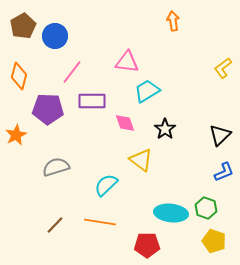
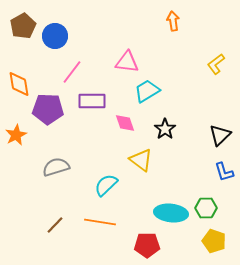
yellow L-shape: moved 7 px left, 4 px up
orange diamond: moved 8 px down; rotated 24 degrees counterclockwise
blue L-shape: rotated 95 degrees clockwise
green hexagon: rotated 20 degrees counterclockwise
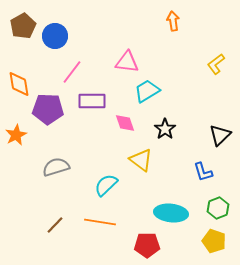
blue L-shape: moved 21 px left
green hexagon: moved 12 px right; rotated 20 degrees counterclockwise
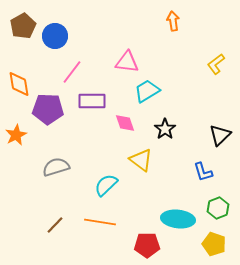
cyan ellipse: moved 7 px right, 6 px down
yellow pentagon: moved 3 px down
